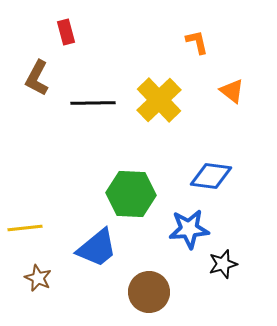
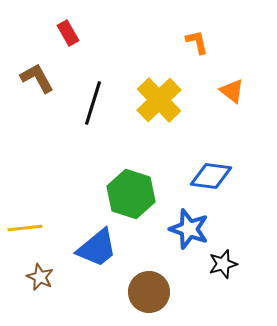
red rectangle: moved 2 px right, 1 px down; rotated 15 degrees counterclockwise
brown L-shape: rotated 123 degrees clockwise
black line: rotated 72 degrees counterclockwise
green hexagon: rotated 15 degrees clockwise
blue star: rotated 24 degrees clockwise
brown star: moved 2 px right, 1 px up
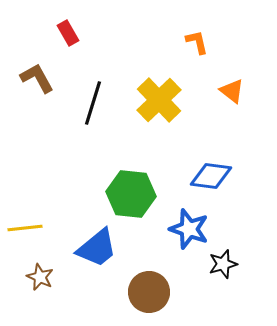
green hexagon: rotated 12 degrees counterclockwise
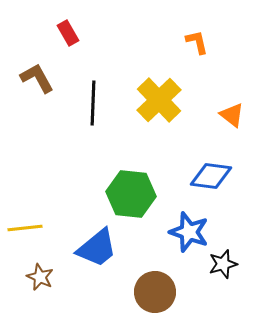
orange triangle: moved 24 px down
black line: rotated 15 degrees counterclockwise
blue star: moved 3 px down
brown circle: moved 6 px right
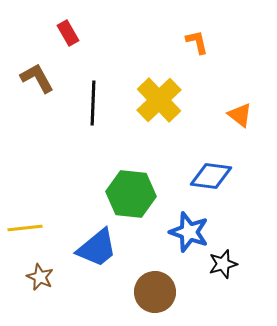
orange triangle: moved 8 px right
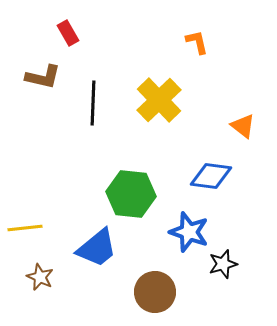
brown L-shape: moved 6 px right, 1 px up; rotated 132 degrees clockwise
orange triangle: moved 3 px right, 11 px down
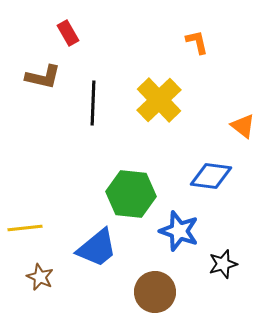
blue star: moved 10 px left, 1 px up
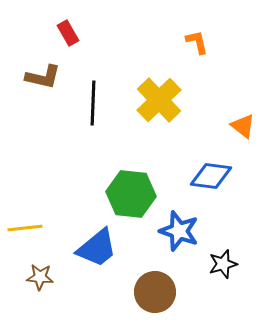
brown star: rotated 20 degrees counterclockwise
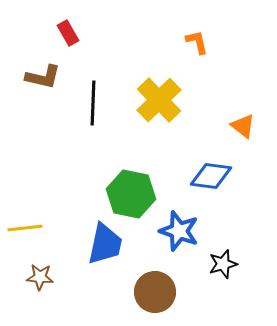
green hexagon: rotated 6 degrees clockwise
blue trapezoid: moved 8 px right, 4 px up; rotated 39 degrees counterclockwise
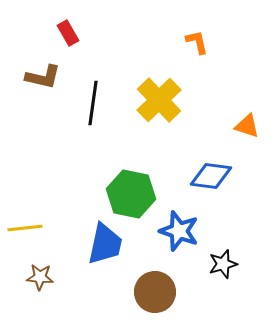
black line: rotated 6 degrees clockwise
orange triangle: moved 4 px right; rotated 20 degrees counterclockwise
